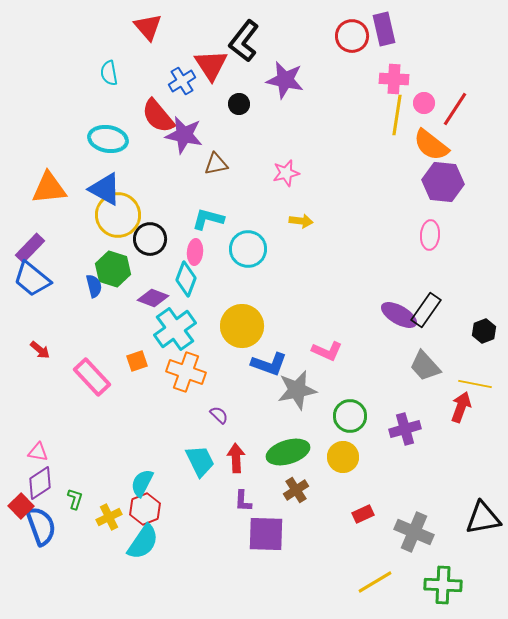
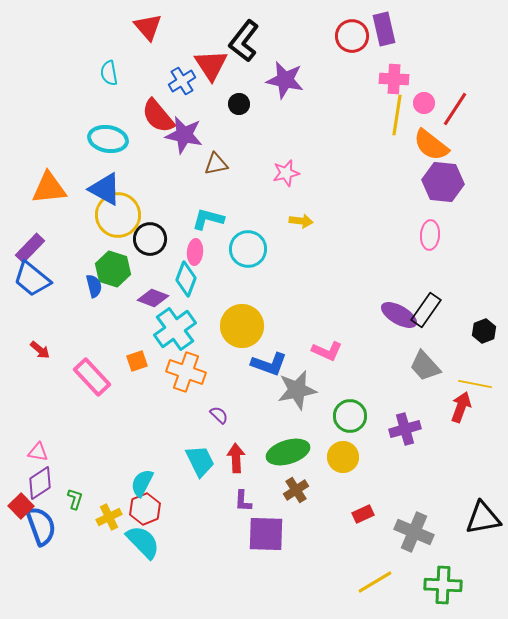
cyan semicircle at (143, 542): rotated 78 degrees counterclockwise
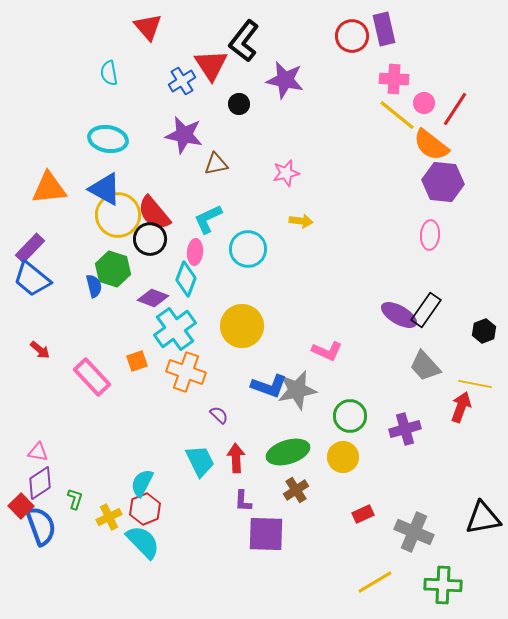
yellow line at (397, 115): rotated 60 degrees counterclockwise
red semicircle at (158, 116): moved 4 px left, 97 px down
cyan L-shape at (208, 219): rotated 40 degrees counterclockwise
blue L-shape at (269, 364): moved 22 px down
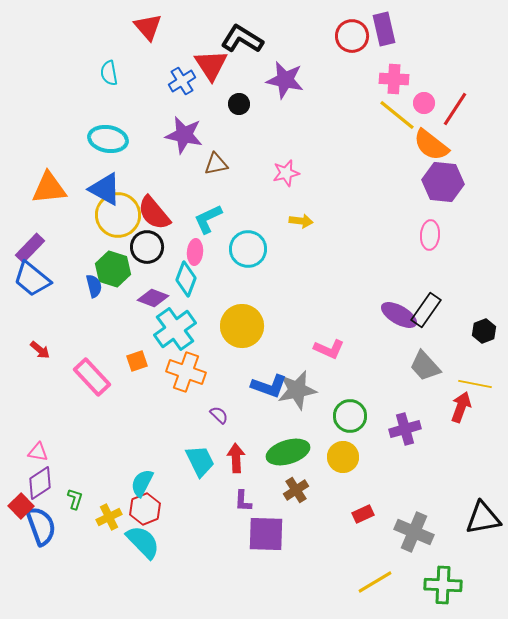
black L-shape at (244, 41): moved 2 px left, 2 px up; rotated 84 degrees clockwise
black circle at (150, 239): moved 3 px left, 8 px down
pink L-shape at (327, 351): moved 2 px right, 2 px up
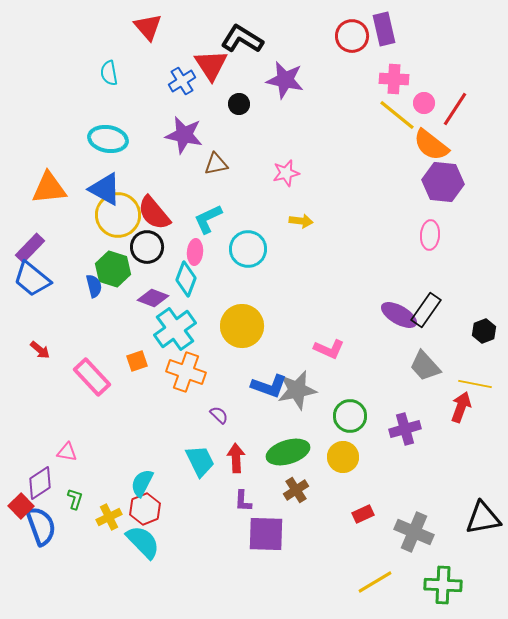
pink triangle at (38, 452): moved 29 px right
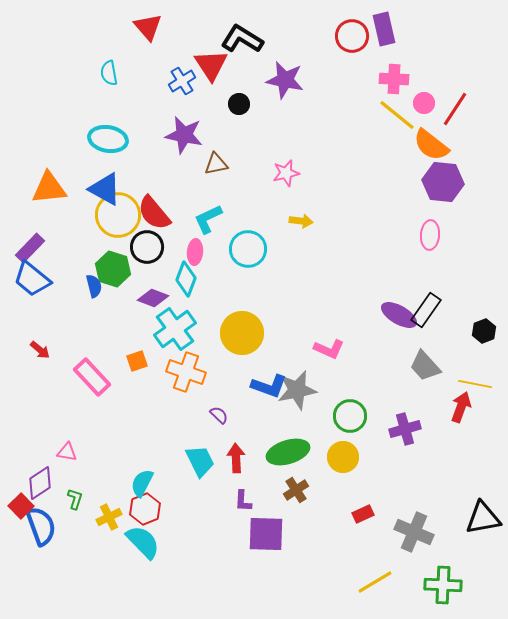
yellow circle at (242, 326): moved 7 px down
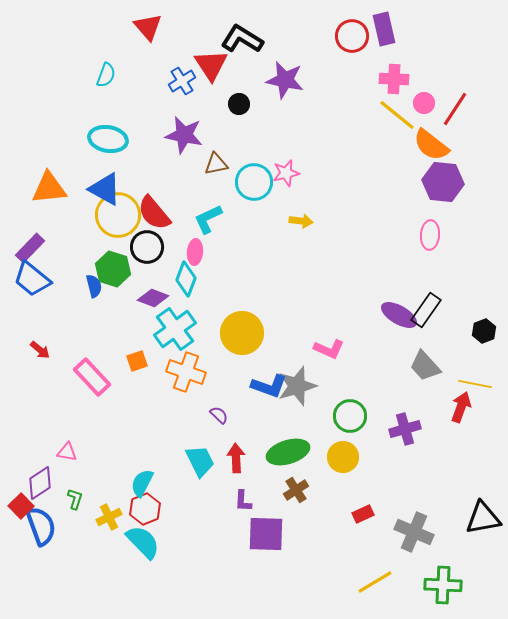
cyan semicircle at (109, 73): moved 3 px left, 2 px down; rotated 150 degrees counterclockwise
cyan circle at (248, 249): moved 6 px right, 67 px up
gray star at (297, 390): moved 4 px up; rotated 6 degrees counterclockwise
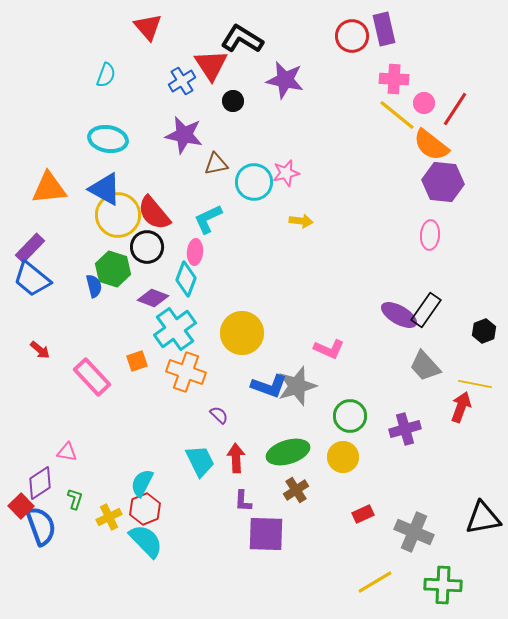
black circle at (239, 104): moved 6 px left, 3 px up
cyan semicircle at (143, 542): moved 3 px right, 1 px up
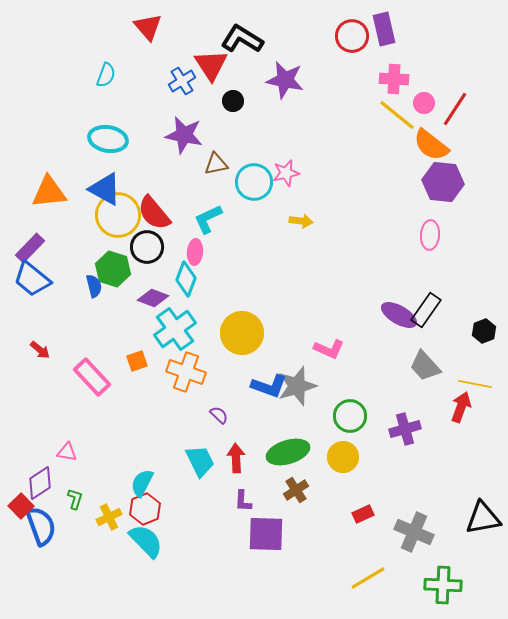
orange triangle at (49, 188): moved 4 px down
yellow line at (375, 582): moved 7 px left, 4 px up
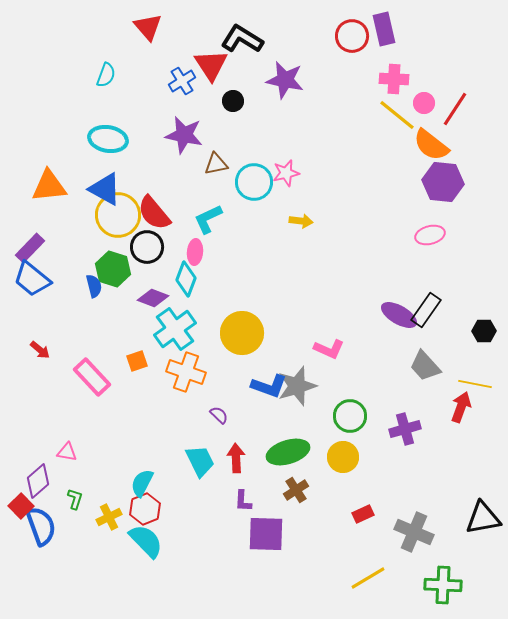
orange triangle at (49, 192): moved 6 px up
pink ellipse at (430, 235): rotated 72 degrees clockwise
black hexagon at (484, 331): rotated 20 degrees clockwise
purple diamond at (40, 483): moved 2 px left, 2 px up; rotated 8 degrees counterclockwise
